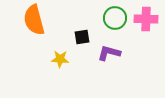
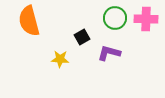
orange semicircle: moved 5 px left, 1 px down
black square: rotated 21 degrees counterclockwise
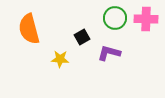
orange semicircle: moved 8 px down
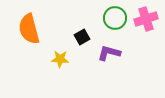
pink cross: rotated 20 degrees counterclockwise
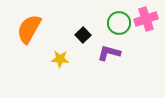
green circle: moved 4 px right, 5 px down
orange semicircle: rotated 44 degrees clockwise
black square: moved 1 px right, 2 px up; rotated 14 degrees counterclockwise
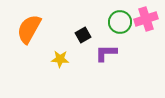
green circle: moved 1 px right, 1 px up
black square: rotated 14 degrees clockwise
purple L-shape: moved 3 px left; rotated 15 degrees counterclockwise
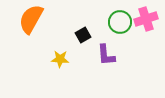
orange semicircle: moved 2 px right, 10 px up
purple L-shape: moved 2 px down; rotated 95 degrees counterclockwise
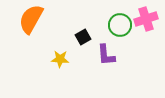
green circle: moved 3 px down
black square: moved 2 px down
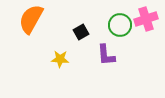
black square: moved 2 px left, 5 px up
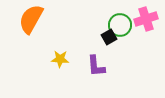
black square: moved 28 px right, 5 px down
purple L-shape: moved 10 px left, 11 px down
